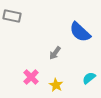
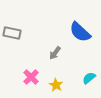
gray rectangle: moved 17 px down
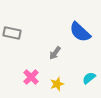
yellow star: moved 1 px right, 1 px up; rotated 24 degrees clockwise
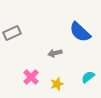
gray rectangle: rotated 36 degrees counterclockwise
gray arrow: rotated 40 degrees clockwise
cyan semicircle: moved 1 px left, 1 px up
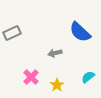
yellow star: moved 1 px down; rotated 16 degrees counterclockwise
